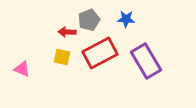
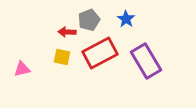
blue star: rotated 30 degrees clockwise
pink triangle: rotated 36 degrees counterclockwise
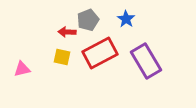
gray pentagon: moved 1 px left
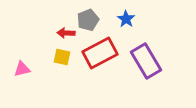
red arrow: moved 1 px left, 1 px down
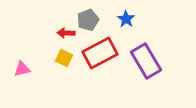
yellow square: moved 2 px right, 1 px down; rotated 12 degrees clockwise
